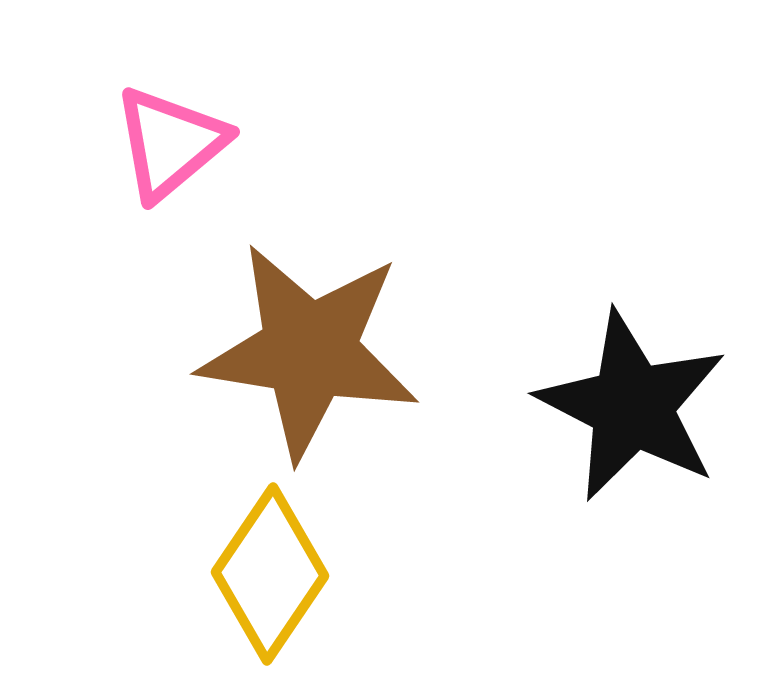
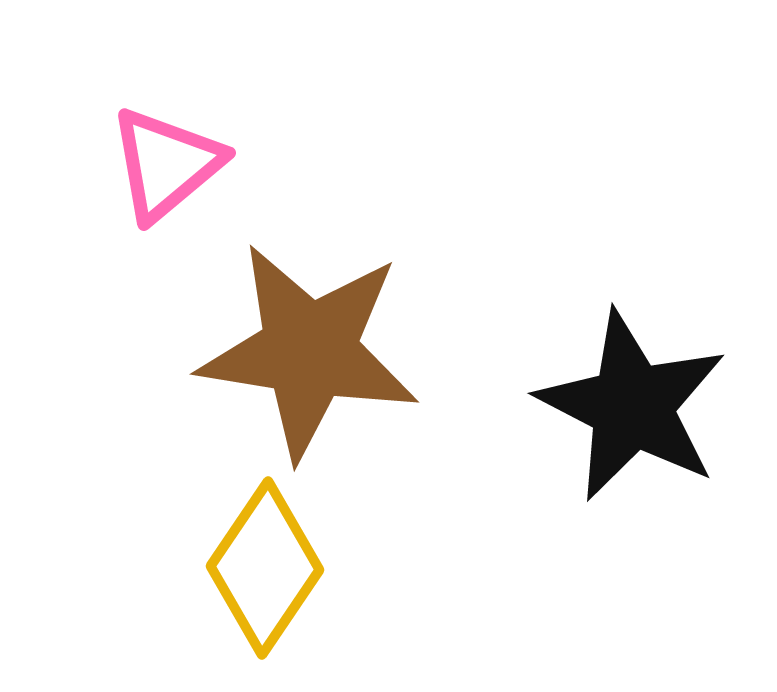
pink triangle: moved 4 px left, 21 px down
yellow diamond: moved 5 px left, 6 px up
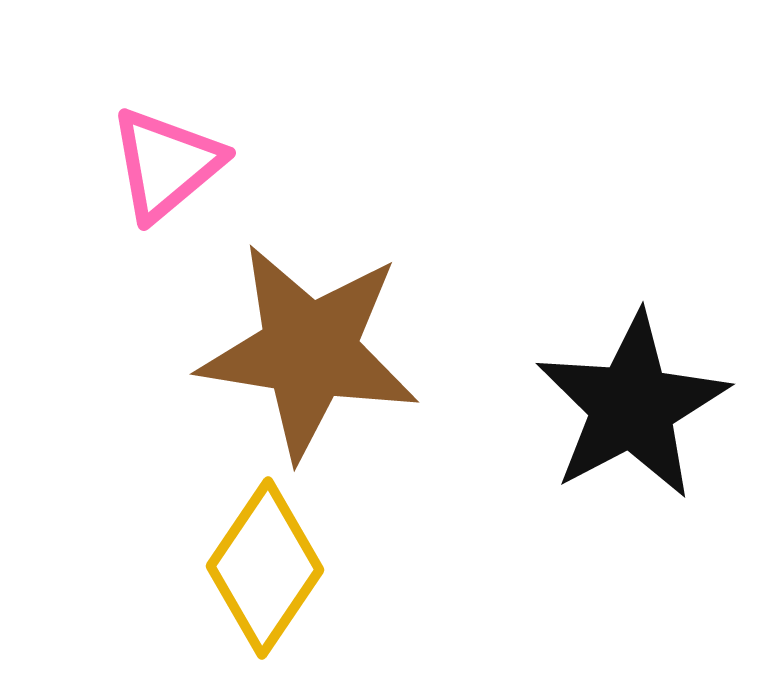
black star: rotated 17 degrees clockwise
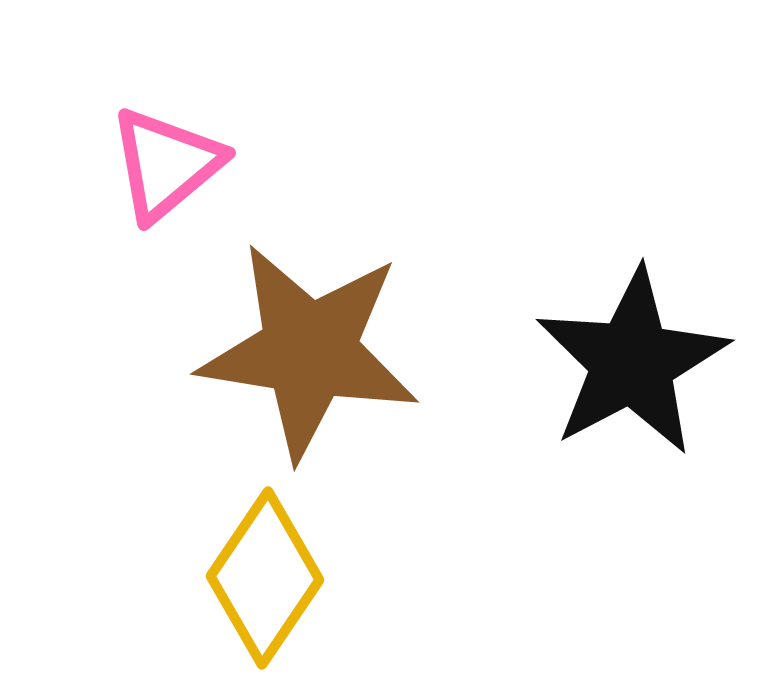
black star: moved 44 px up
yellow diamond: moved 10 px down
